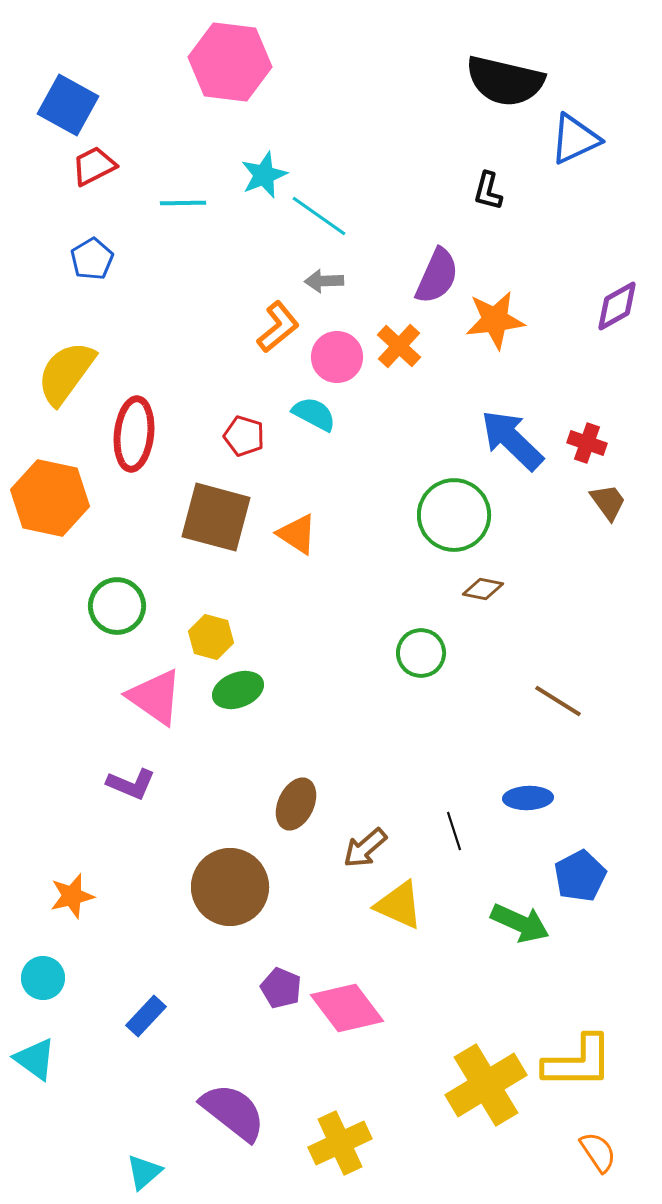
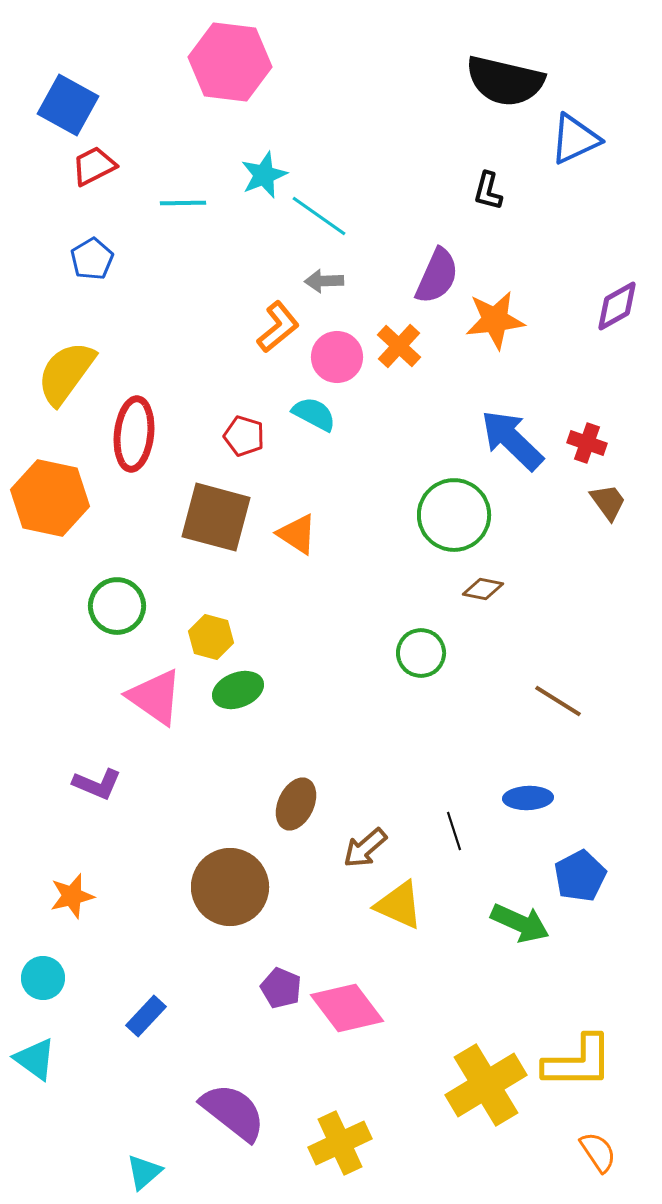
purple L-shape at (131, 784): moved 34 px left
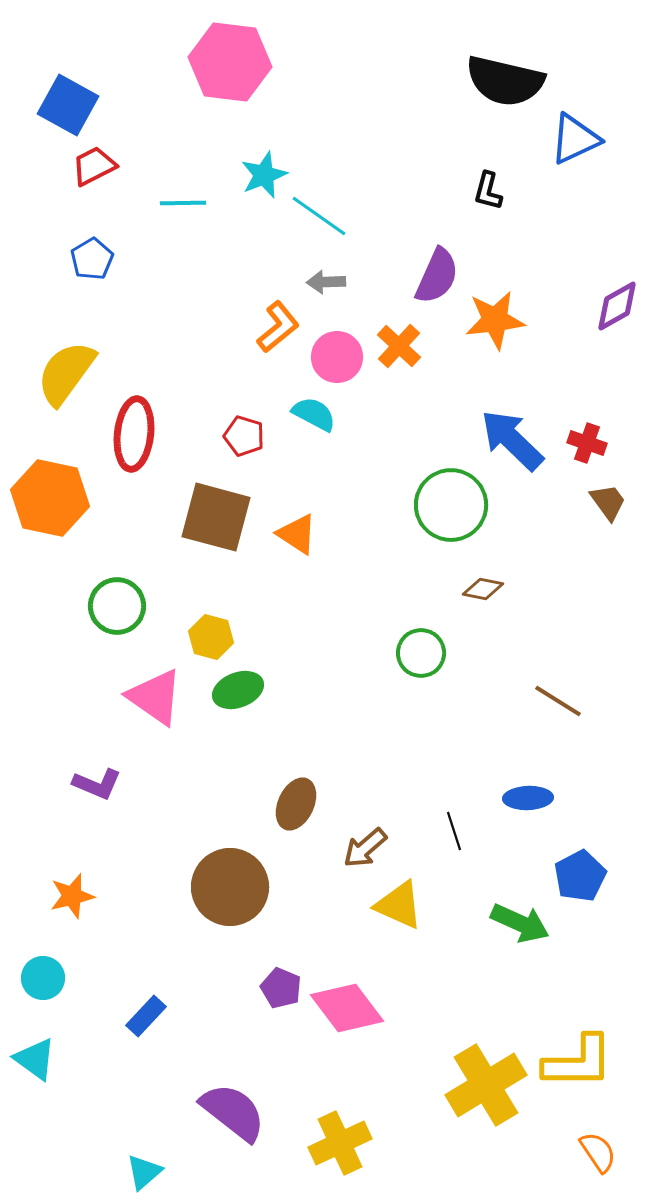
gray arrow at (324, 281): moved 2 px right, 1 px down
green circle at (454, 515): moved 3 px left, 10 px up
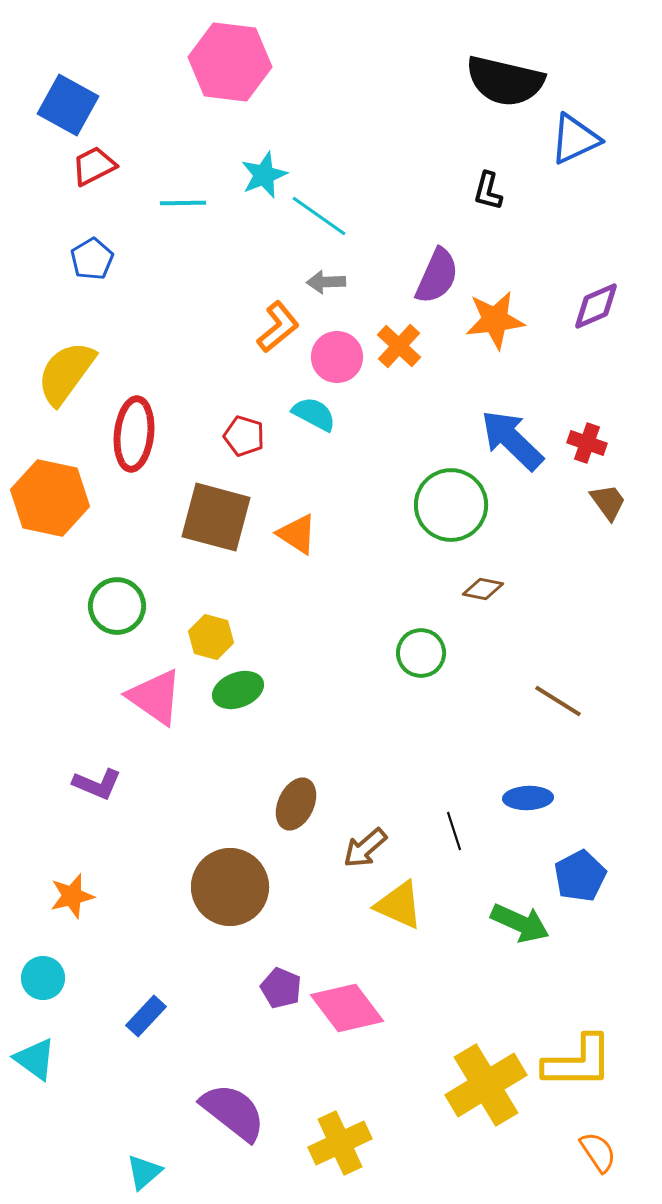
purple diamond at (617, 306): moved 21 px left; rotated 6 degrees clockwise
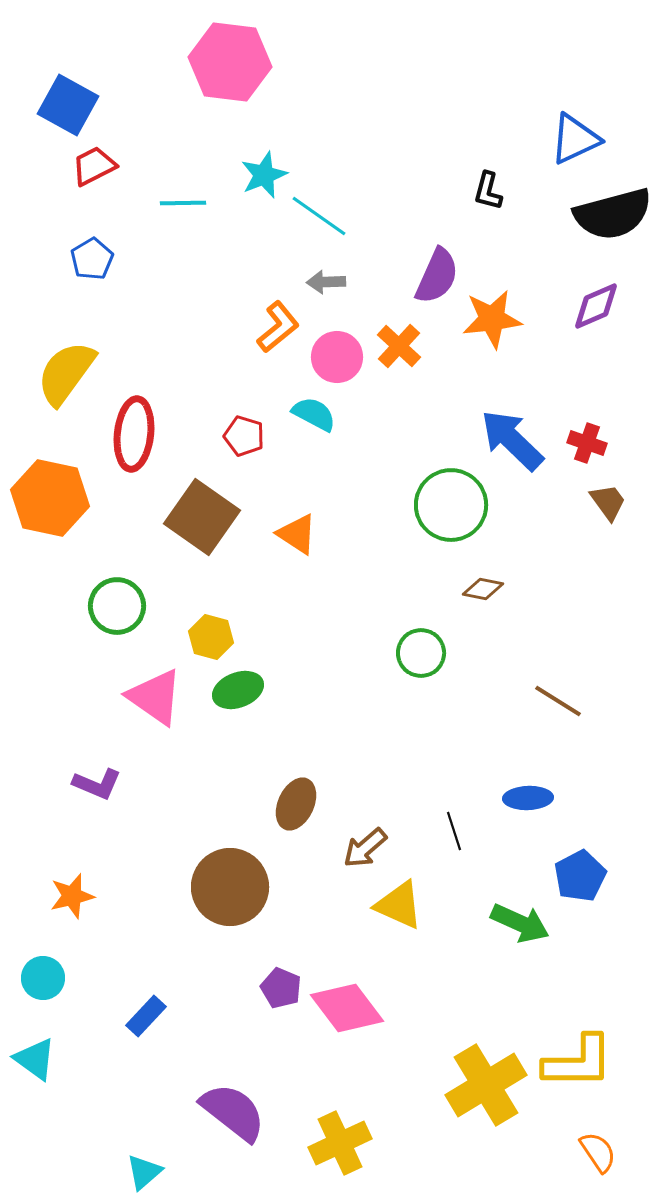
black semicircle at (505, 81): moved 108 px right, 133 px down; rotated 28 degrees counterclockwise
orange star at (495, 320): moved 3 px left, 1 px up
brown square at (216, 517): moved 14 px left; rotated 20 degrees clockwise
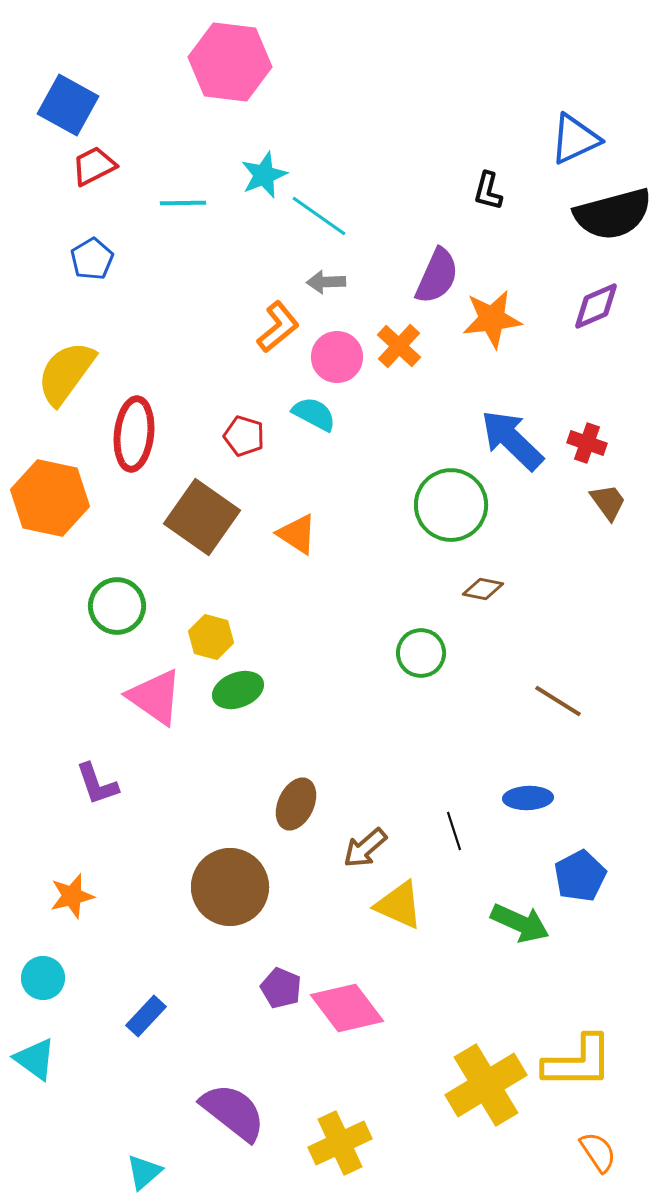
purple L-shape at (97, 784): rotated 48 degrees clockwise
